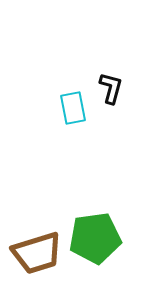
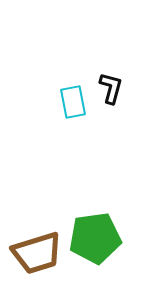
cyan rectangle: moved 6 px up
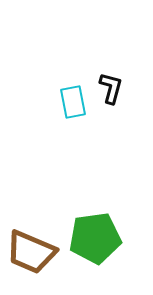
brown trapezoid: moved 6 px left, 1 px up; rotated 40 degrees clockwise
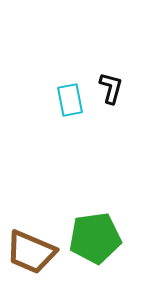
cyan rectangle: moved 3 px left, 2 px up
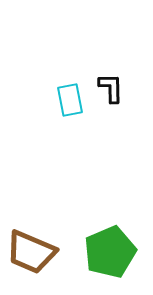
black L-shape: rotated 16 degrees counterclockwise
green pentagon: moved 15 px right, 14 px down; rotated 15 degrees counterclockwise
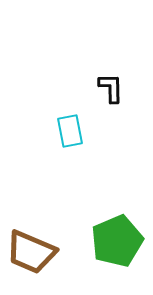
cyan rectangle: moved 31 px down
green pentagon: moved 7 px right, 11 px up
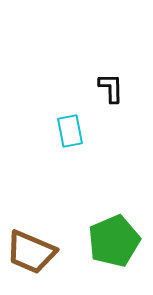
green pentagon: moved 3 px left
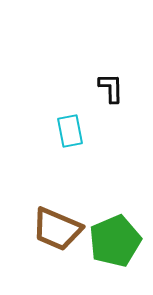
green pentagon: moved 1 px right
brown trapezoid: moved 26 px right, 23 px up
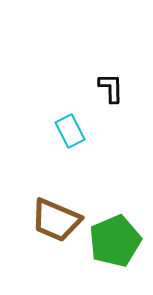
cyan rectangle: rotated 16 degrees counterclockwise
brown trapezoid: moved 1 px left, 9 px up
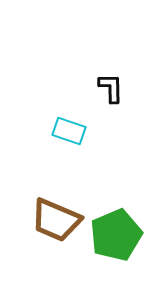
cyan rectangle: moved 1 px left; rotated 44 degrees counterclockwise
green pentagon: moved 1 px right, 6 px up
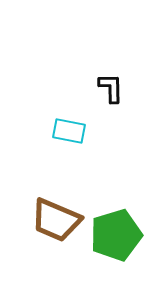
cyan rectangle: rotated 8 degrees counterclockwise
green pentagon: rotated 6 degrees clockwise
